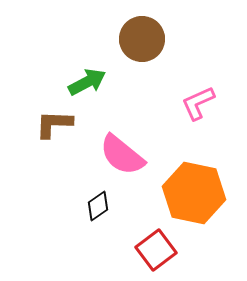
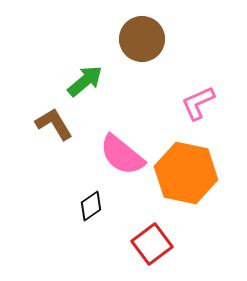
green arrow: moved 2 px left, 1 px up; rotated 12 degrees counterclockwise
brown L-shape: rotated 57 degrees clockwise
orange hexagon: moved 8 px left, 20 px up
black diamond: moved 7 px left
red square: moved 4 px left, 6 px up
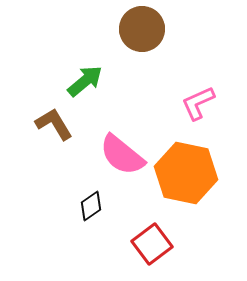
brown circle: moved 10 px up
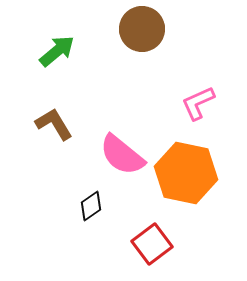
green arrow: moved 28 px left, 30 px up
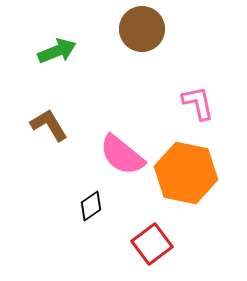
green arrow: rotated 18 degrees clockwise
pink L-shape: rotated 102 degrees clockwise
brown L-shape: moved 5 px left, 1 px down
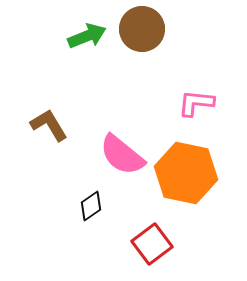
green arrow: moved 30 px right, 15 px up
pink L-shape: moved 2 px left; rotated 72 degrees counterclockwise
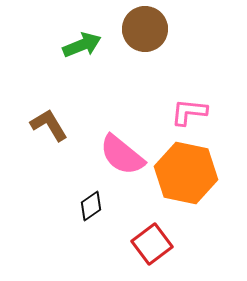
brown circle: moved 3 px right
green arrow: moved 5 px left, 9 px down
pink L-shape: moved 7 px left, 9 px down
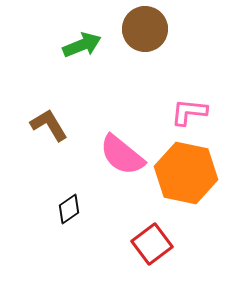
black diamond: moved 22 px left, 3 px down
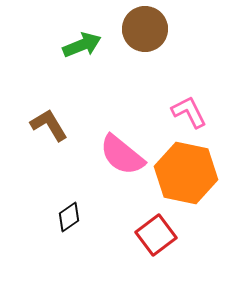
pink L-shape: rotated 57 degrees clockwise
black diamond: moved 8 px down
red square: moved 4 px right, 9 px up
